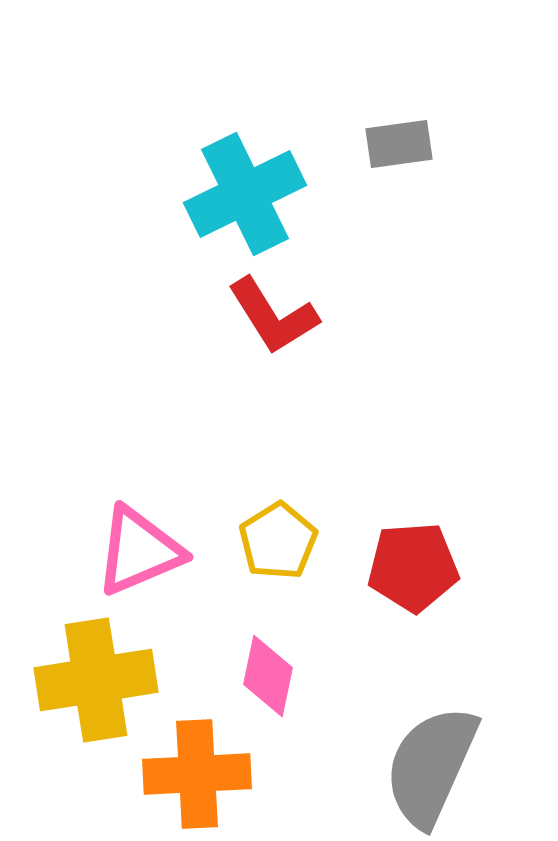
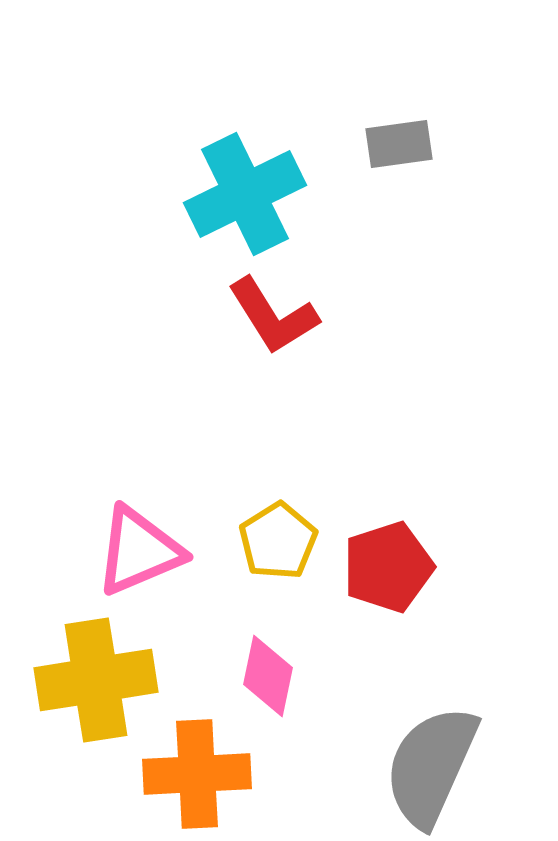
red pentagon: moved 25 px left; rotated 14 degrees counterclockwise
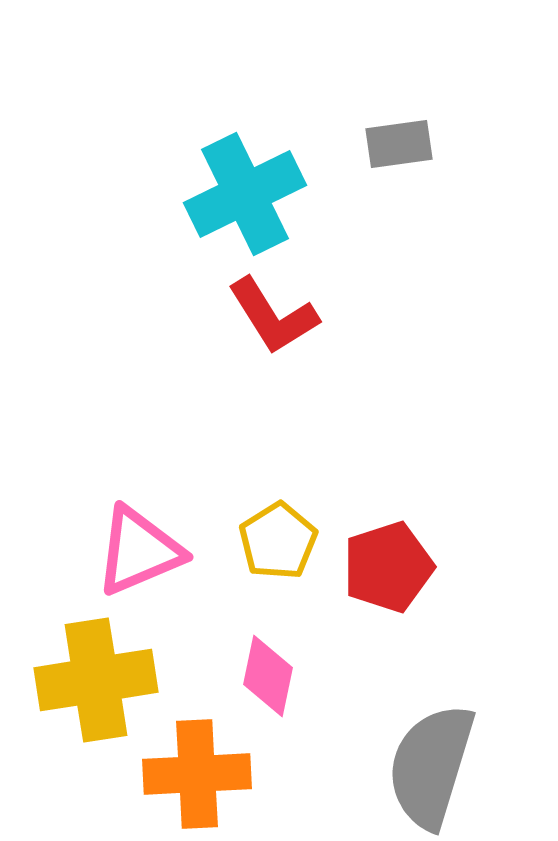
gray semicircle: rotated 7 degrees counterclockwise
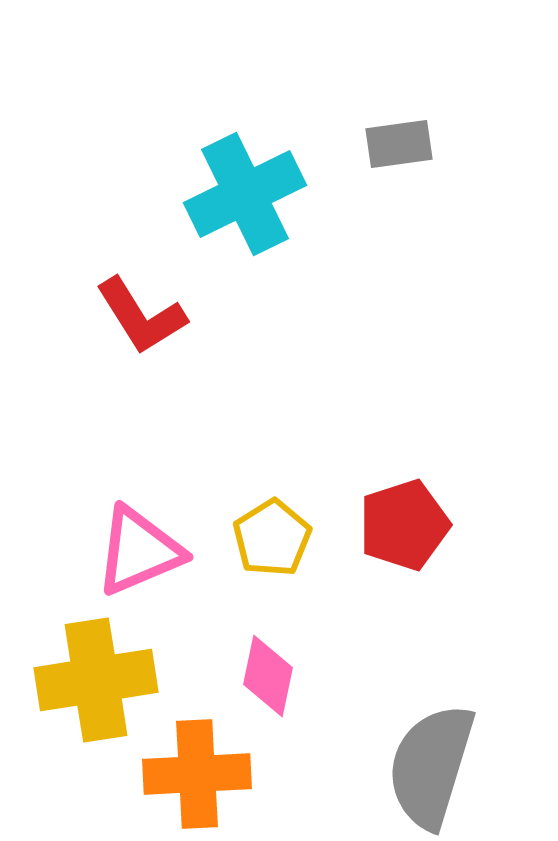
red L-shape: moved 132 px left
yellow pentagon: moved 6 px left, 3 px up
red pentagon: moved 16 px right, 42 px up
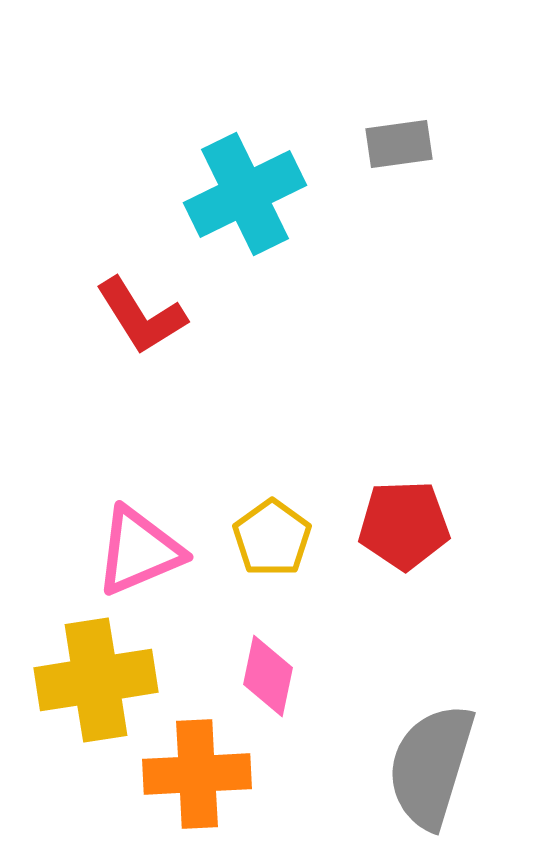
red pentagon: rotated 16 degrees clockwise
yellow pentagon: rotated 4 degrees counterclockwise
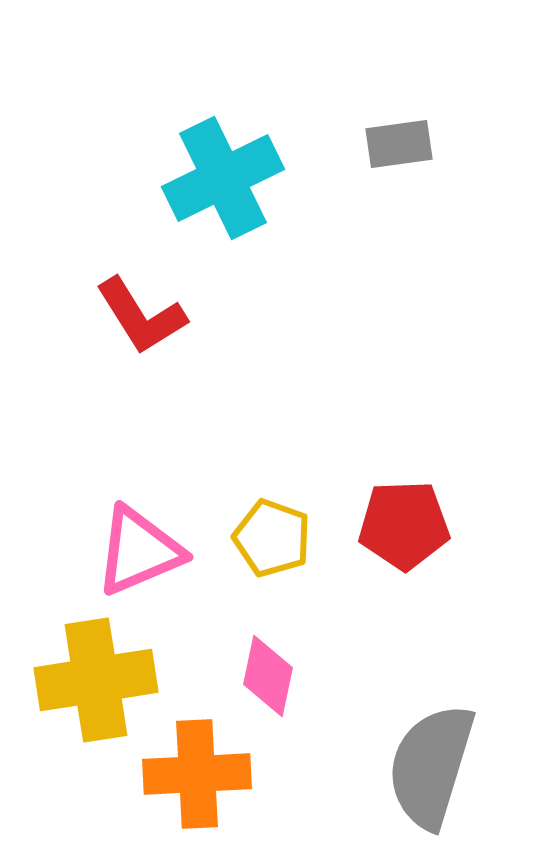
cyan cross: moved 22 px left, 16 px up
yellow pentagon: rotated 16 degrees counterclockwise
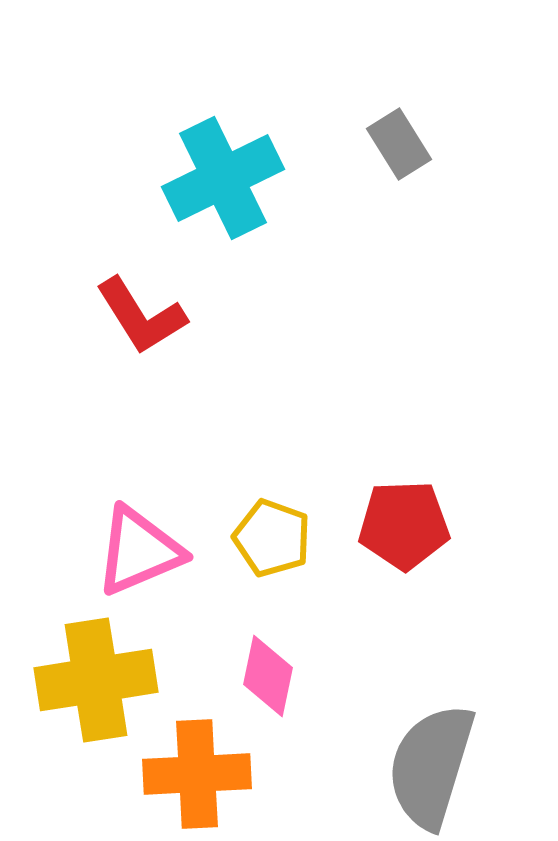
gray rectangle: rotated 66 degrees clockwise
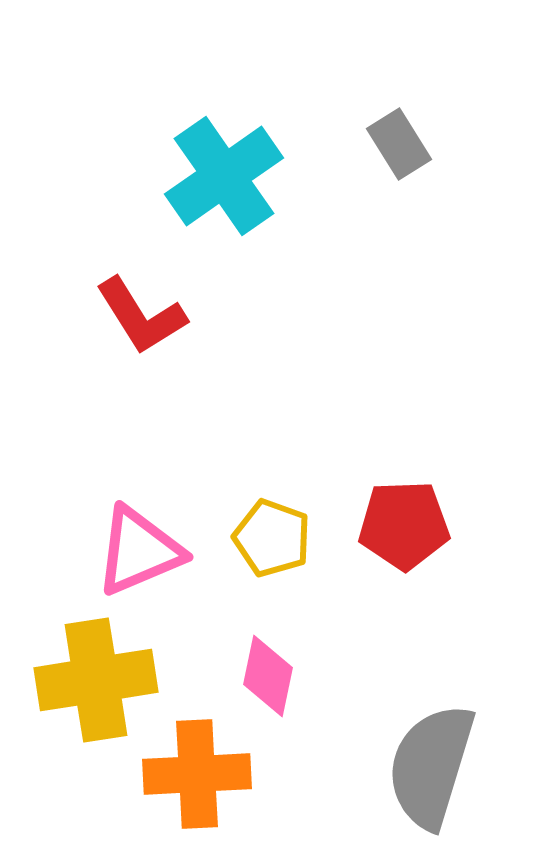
cyan cross: moved 1 px right, 2 px up; rotated 9 degrees counterclockwise
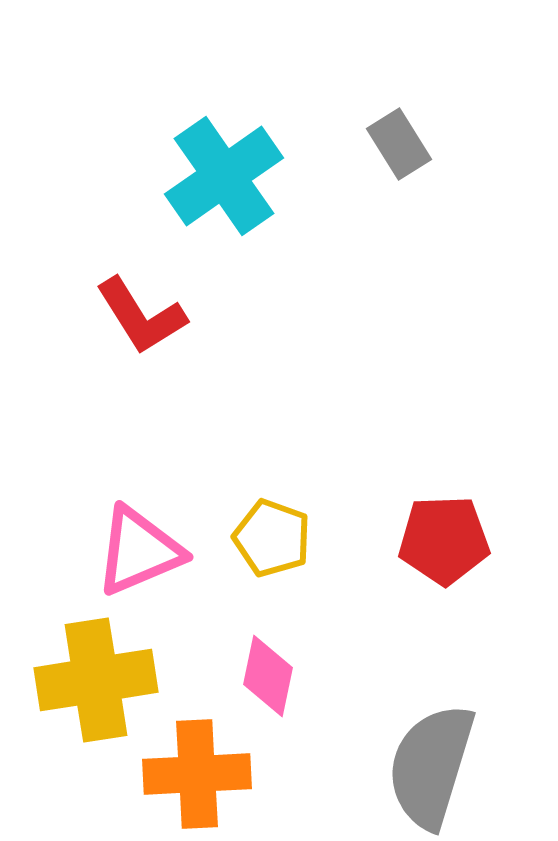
red pentagon: moved 40 px right, 15 px down
